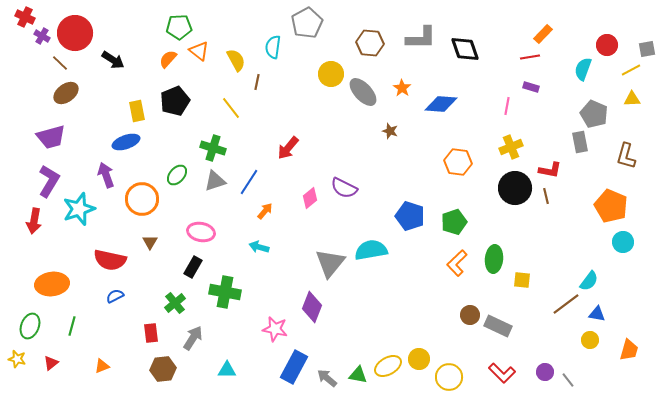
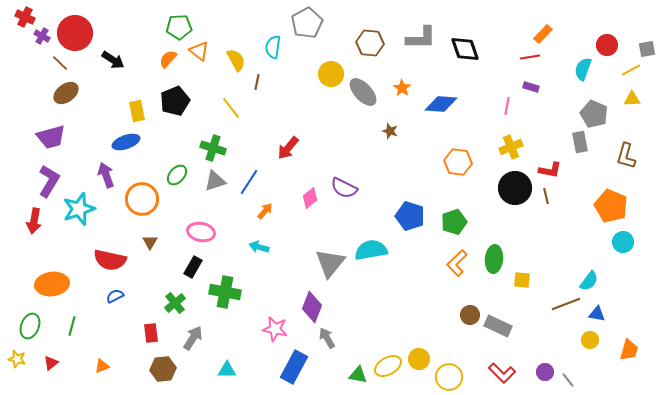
brown line at (566, 304): rotated 16 degrees clockwise
gray arrow at (327, 378): moved 40 px up; rotated 20 degrees clockwise
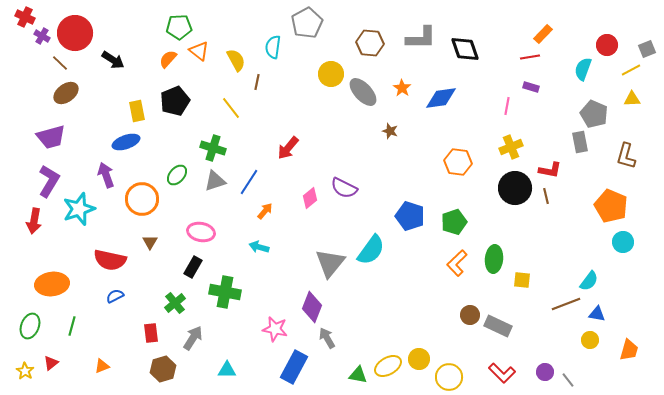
gray square at (647, 49): rotated 12 degrees counterclockwise
blue diamond at (441, 104): moved 6 px up; rotated 12 degrees counterclockwise
cyan semicircle at (371, 250): rotated 136 degrees clockwise
yellow star at (17, 359): moved 8 px right, 12 px down; rotated 18 degrees clockwise
brown hexagon at (163, 369): rotated 10 degrees counterclockwise
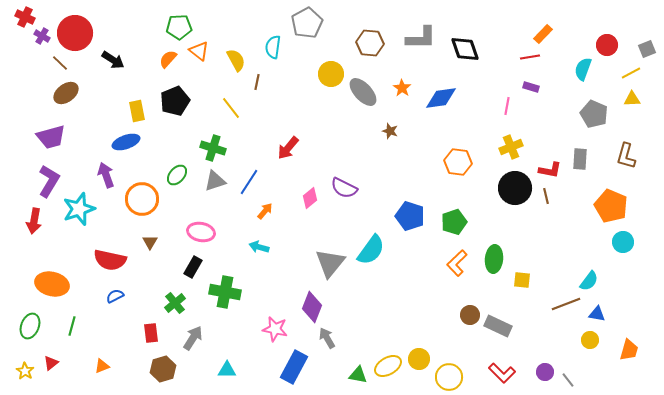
yellow line at (631, 70): moved 3 px down
gray rectangle at (580, 142): moved 17 px down; rotated 15 degrees clockwise
orange ellipse at (52, 284): rotated 20 degrees clockwise
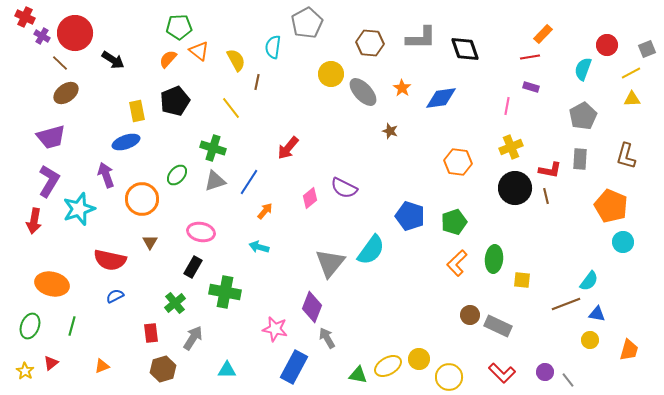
gray pentagon at (594, 114): moved 11 px left, 2 px down; rotated 20 degrees clockwise
